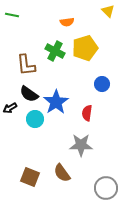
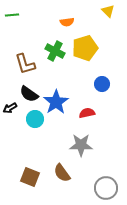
green line: rotated 16 degrees counterclockwise
brown L-shape: moved 1 px left, 1 px up; rotated 10 degrees counterclockwise
red semicircle: rotated 70 degrees clockwise
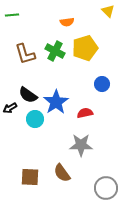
brown L-shape: moved 10 px up
black semicircle: moved 1 px left, 1 px down
red semicircle: moved 2 px left
brown square: rotated 18 degrees counterclockwise
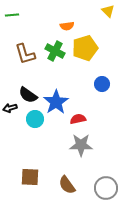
orange semicircle: moved 4 px down
black arrow: rotated 16 degrees clockwise
red semicircle: moved 7 px left, 6 px down
brown semicircle: moved 5 px right, 12 px down
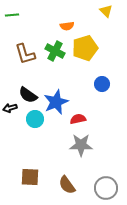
yellow triangle: moved 2 px left
blue star: rotated 10 degrees clockwise
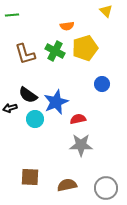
brown semicircle: rotated 114 degrees clockwise
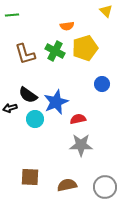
gray circle: moved 1 px left, 1 px up
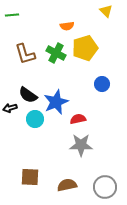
green cross: moved 1 px right, 2 px down
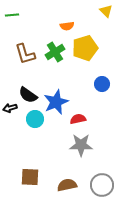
green cross: moved 1 px left, 1 px up; rotated 30 degrees clockwise
gray circle: moved 3 px left, 2 px up
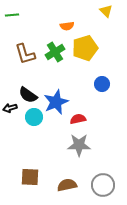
cyan circle: moved 1 px left, 2 px up
gray star: moved 2 px left
gray circle: moved 1 px right
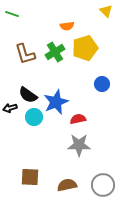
green line: moved 1 px up; rotated 24 degrees clockwise
